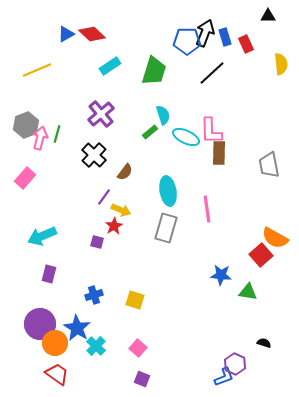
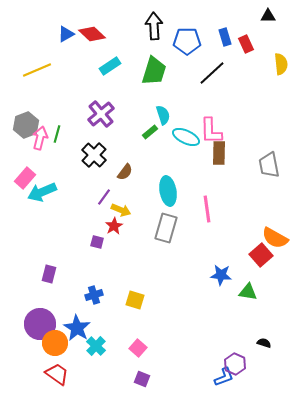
black arrow at (205, 33): moved 51 px left, 7 px up; rotated 24 degrees counterclockwise
cyan arrow at (42, 236): moved 44 px up
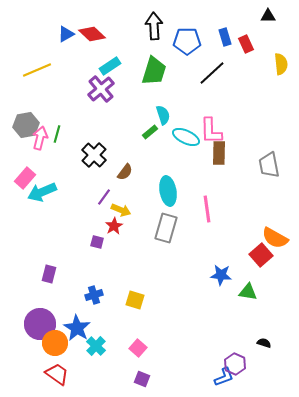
purple cross at (101, 114): moved 25 px up
gray hexagon at (26, 125): rotated 10 degrees clockwise
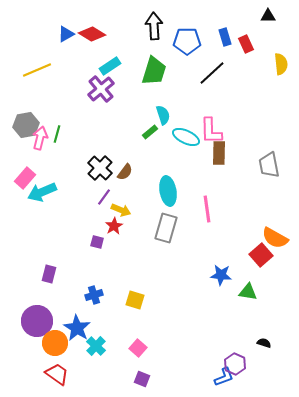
red diamond at (92, 34): rotated 12 degrees counterclockwise
black cross at (94, 155): moved 6 px right, 13 px down
purple circle at (40, 324): moved 3 px left, 3 px up
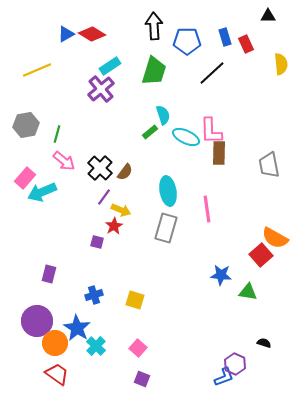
pink arrow at (40, 138): moved 24 px right, 23 px down; rotated 115 degrees clockwise
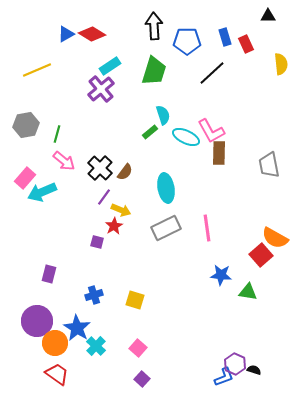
pink L-shape at (211, 131): rotated 28 degrees counterclockwise
cyan ellipse at (168, 191): moved 2 px left, 3 px up
pink line at (207, 209): moved 19 px down
gray rectangle at (166, 228): rotated 48 degrees clockwise
black semicircle at (264, 343): moved 10 px left, 27 px down
purple square at (142, 379): rotated 21 degrees clockwise
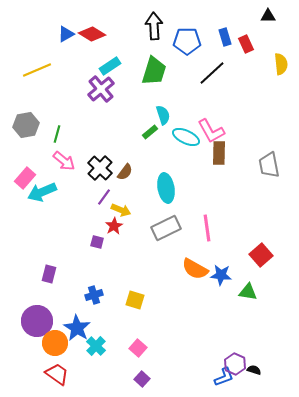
orange semicircle at (275, 238): moved 80 px left, 31 px down
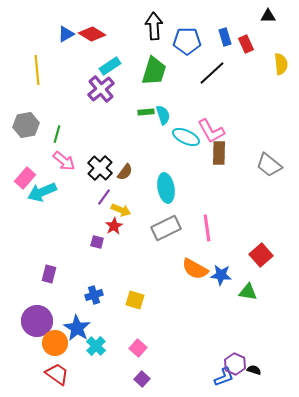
yellow line at (37, 70): rotated 72 degrees counterclockwise
green rectangle at (150, 132): moved 4 px left, 20 px up; rotated 35 degrees clockwise
gray trapezoid at (269, 165): rotated 40 degrees counterclockwise
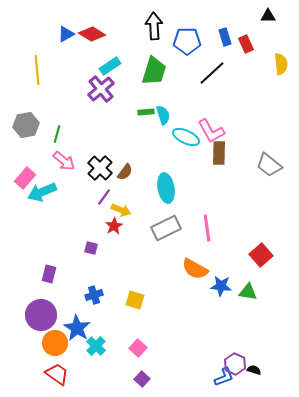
purple square at (97, 242): moved 6 px left, 6 px down
blue star at (221, 275): moved 11 px down
purple circle at (37, 321): moved 4 px right, 6 px up
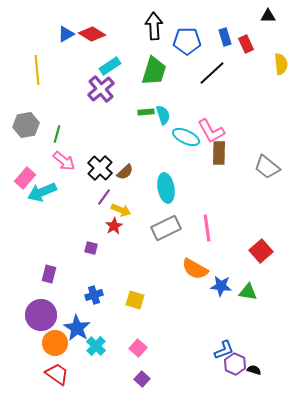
gray trapezoid at (269, 165): moved 2 px left, 2 px down
brown semicircle at (125, 172): rotated 12 degrees clockwise
red square at (261, 255): moved 4 px up
blue L-shape at (224, 377): moved 27 px up
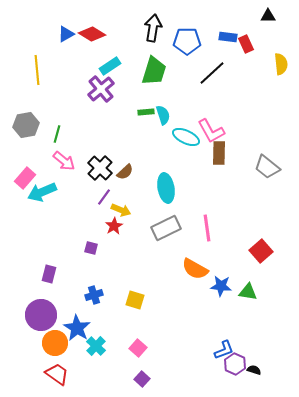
black arrow at (154, 26): moved 1 px left, 2 px down; rotated 12 degrees clockwise
blue rectangle at (225, 37): moved 3 px right; rotated 66 degrees counterclockwise
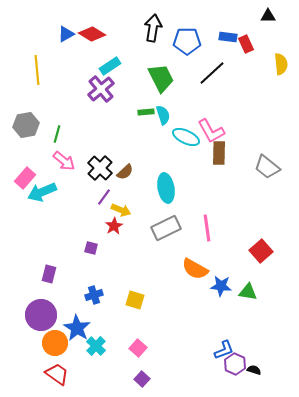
green trapezoid at (154, 71): moved 7 px right, 7 px down; rotated 44 degrees counterclockwise
